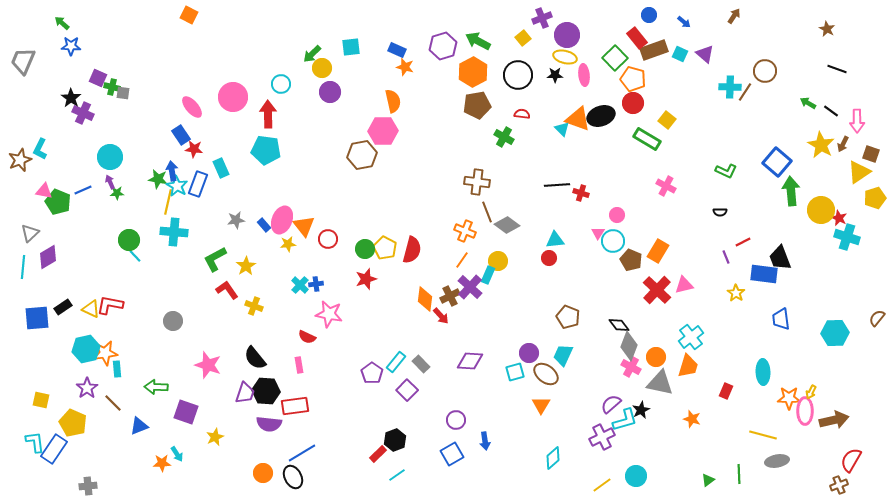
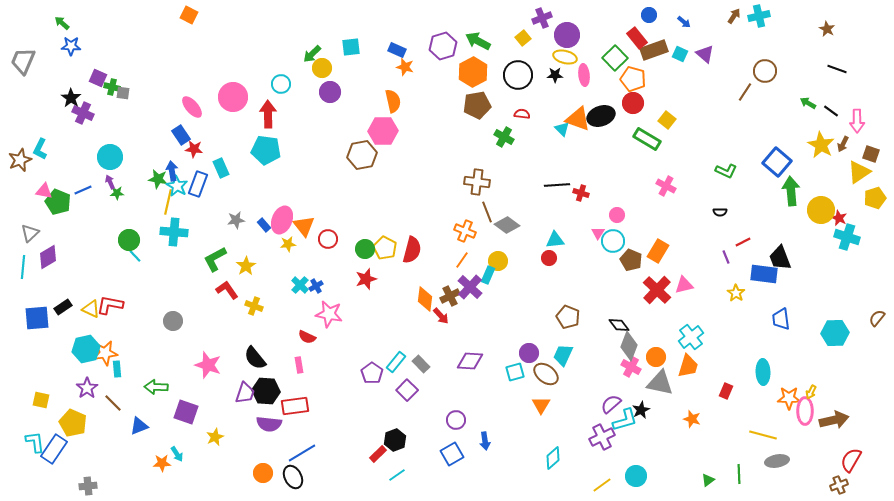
cyan cross at (730, 87): moved 29 px right, 71 px up; rotated 15 degrees counterclockwise
blue cross at (316, 284): moved 2 px down; rotated 24 degrees counterclockwise
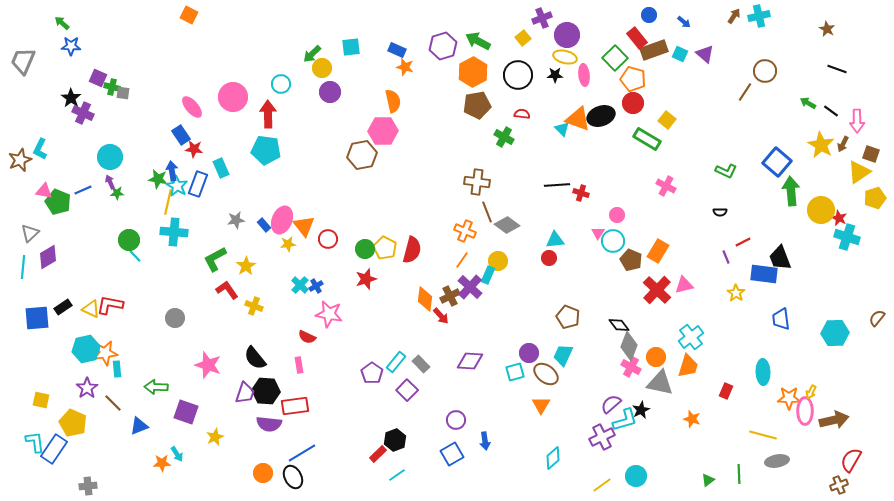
gray circle at (173, 321): moved 2 px right, 3 px up
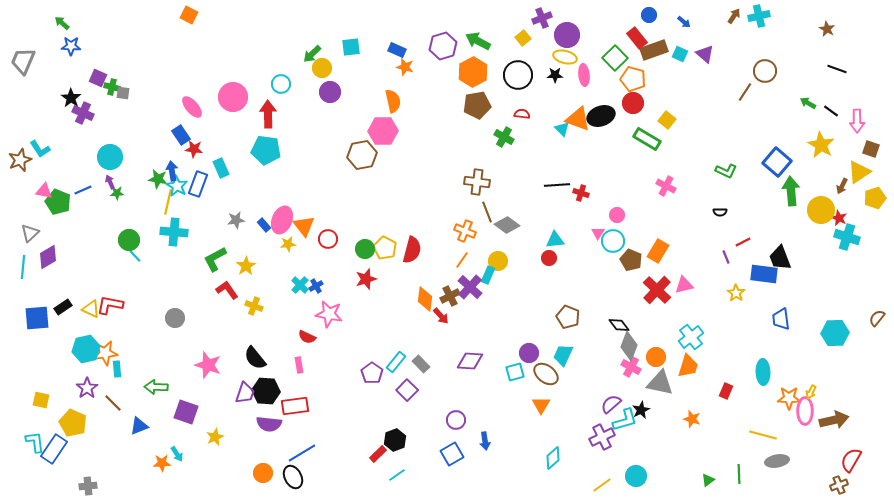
brown arrow at (843, 144): moved 1 px left, 42 px down
cyan L-shape at (40, 149): rotated 60 degrees counterclockwise
brown square at (871, 154): moved 5 px up
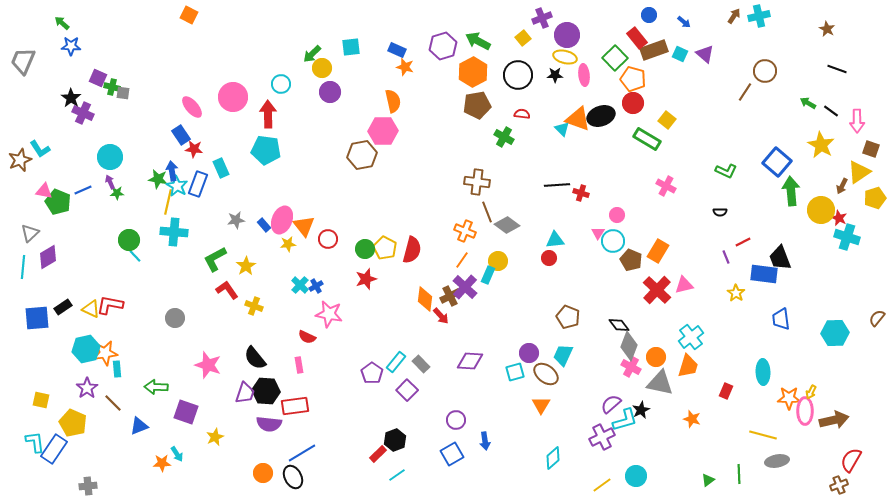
purple cross at (470, 287): moved 5 px left
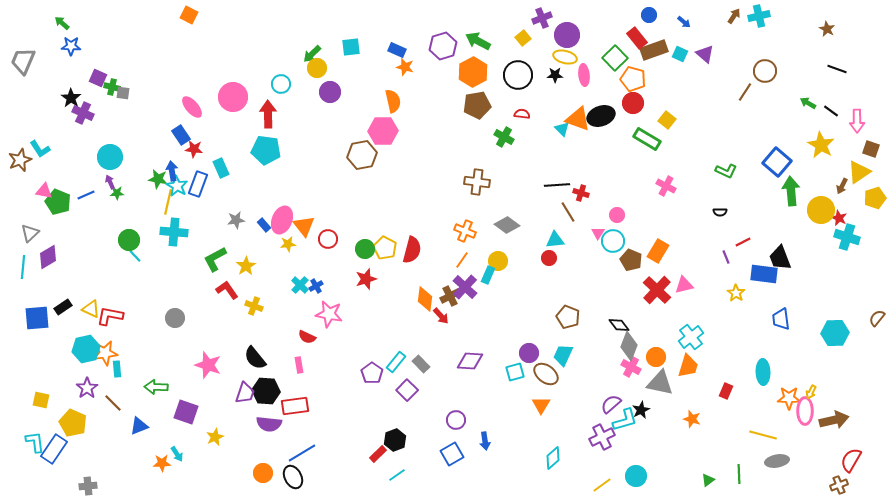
yellow circle at (322, 68): moved 5 px left
blue line at (83, 190): moved 3 px right, 5 px down
brown line at (487, 212): moved 81 px right; rotated 10 degrees counterclockwise
red L-shape at (110, 305): moved 11 px down
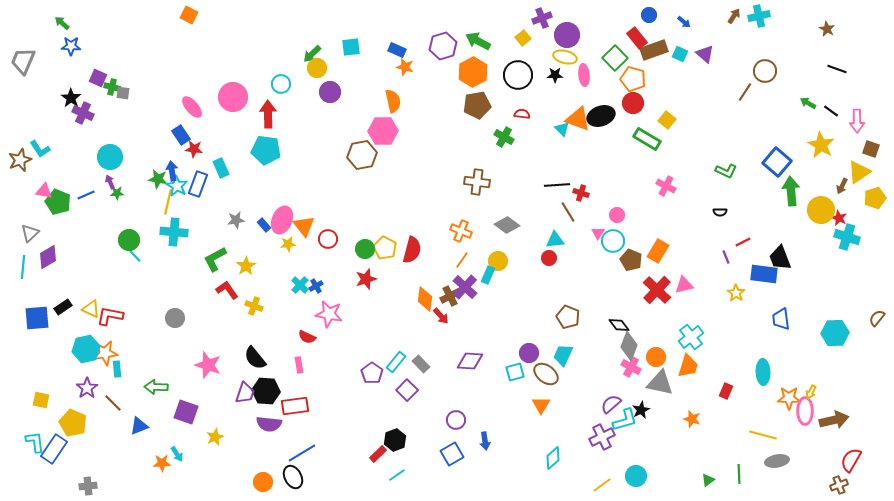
orange cross at (465, 231): moved 4 px left
orange circle at (263, 473): moved 9 px down
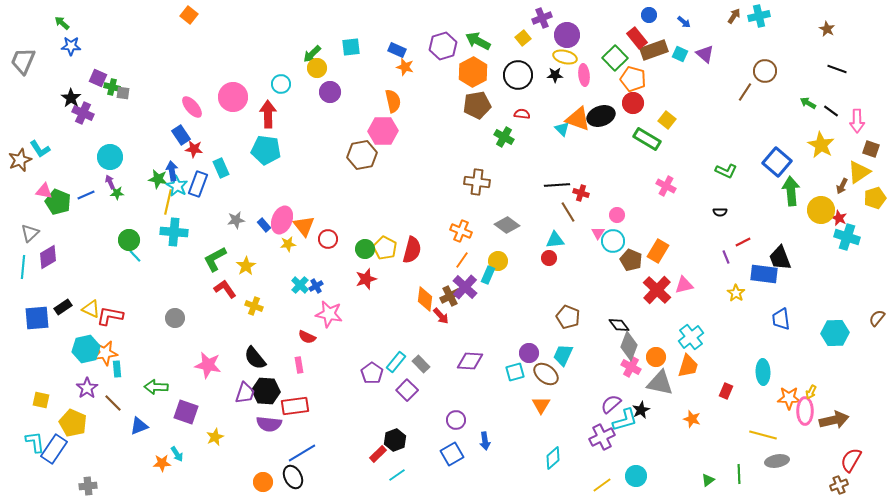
orange square at (189, 15): rotated 12 degrees clockwise
red L-shape at (227, 290): moved 2 px left, 1 px up
pink star at (208, 365): rotated 8 degrees counterclockwise
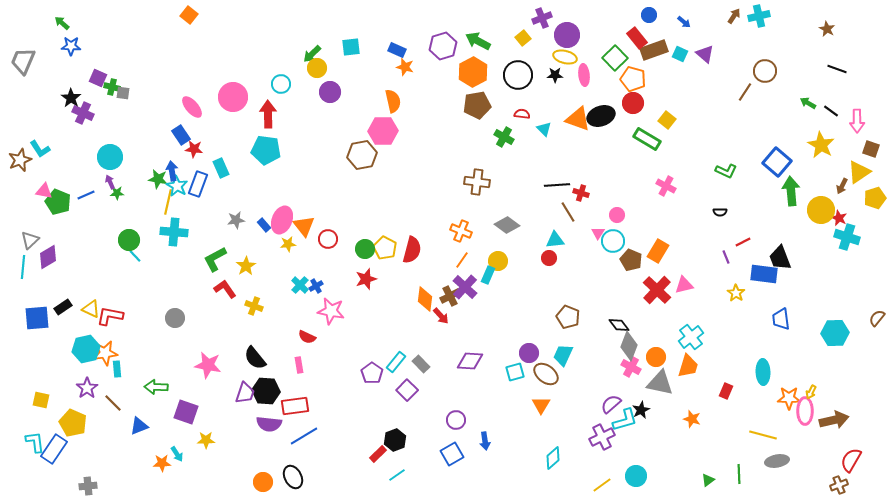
cyan triangle at (562, 129): moved 18 px left
gray triangle at (30, 233): moved 7 px down
pink star at (329, 314): moved 2 px right, 3 px up
yellow star at (215, 437): moved 9 px left, 3 px down; rotated 24 degrees clockwise
blue line at (302, 453): moved 2 px right, 17 px up
